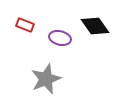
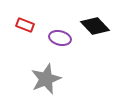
black diamond: rotated 8 degrees counterclockwise
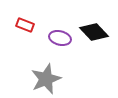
black diamond: moved 1 px left, 6 px down
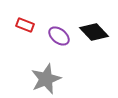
purple ellipse: moved 1 px left, 2 px up; rotated 25 degrees clockwise
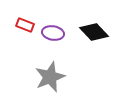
purple ellipse: moved 6 px left, 3 px up; rotated 30 degrees counterclockwise
gray star: moved 4 px right, 2 px up
